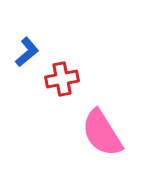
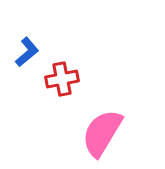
pink semicircle: rotated 63 degrees clockwise
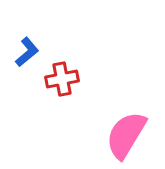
pink semicircle: moved 24 px right, 2 px down
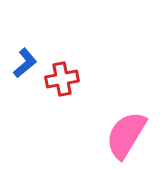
blue L-shape: moved 2 px left, 11 px down
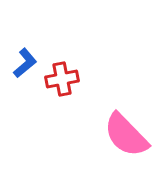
pink semicircle: rotated 75 degrees counterclockwise
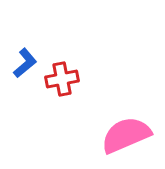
pink semicircle: rotated 111 degrees clockwise
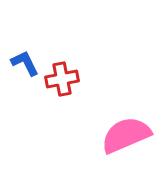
blue L-shape: rotated 76 degrees counterclockwise
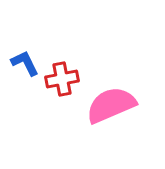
pink semicircle: moved 15 px left, 30 px up
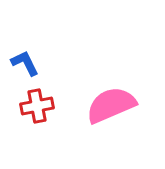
red cross: moved 25 px left, 27 px down
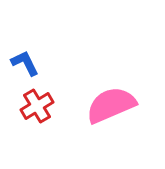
red cross: rotated 20 degrees counterclockwise
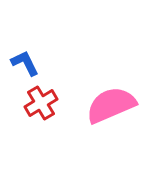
red cross: moved 4 px right, 3 px up
